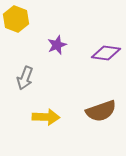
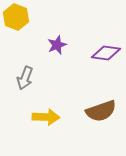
yellow hexagon: moved 2 px up
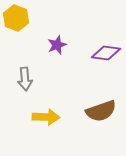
yellow hexagon: moved 1 px down
gray arrow: moved 1 px down; rotated 25 degrees counterclockwise
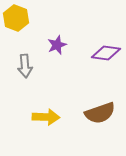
gray arrow: moved 13 px up
brown semicircle: moved 1 px left, 2 px down
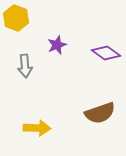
purple diamond: rotated 28 degrees clockwise
yellow arrow: moved 9 px left, 11 px down
